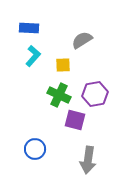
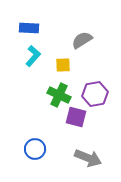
purple square: moved 1 px right, 3 px up
gray arrow: moved 2 px up; rotated 76 degrees counterclockwise
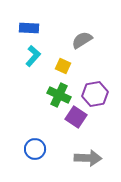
yellow square: moved 1 px down; rotated 28 degrees clockwise
purple square: rotated 20 degrees clockwise
gray arrow: rotated 20 degrees counterclockwise
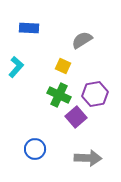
cyan L-shape: moved 17 px left, 11 px down
purple square: rotated 15 degrees clockwise
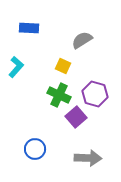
purple hexagon: rotated 25 degrees clockwise
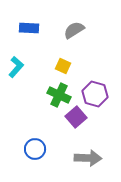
gray semicircle: moved 8 px left, 10 px up
